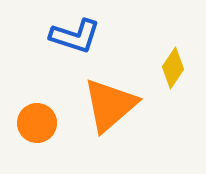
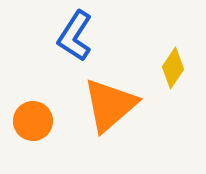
blue L-shape: rotated 105 degrees clockwise
orange circle: moved 4 px left, 2 px up
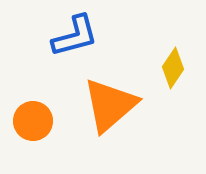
blue L-shape: rotated 138 degrees counterclockwise
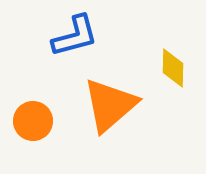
yellow diamond: rotated 33 degrees counterclockwise
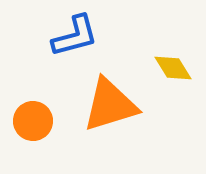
yellow diamond: rotated 33 degrees counterclockwise
orange triangle: rotated 24 degrees clockwise
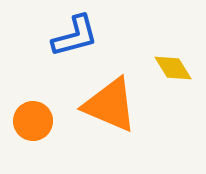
orange triangle: rotated 40 degrees clockwise
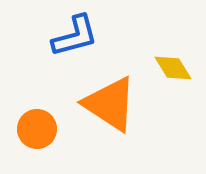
orange triangle: moved 1 px up; rotated 10 degrees clockwise
orange circle: moved 4 px right, 8 px down
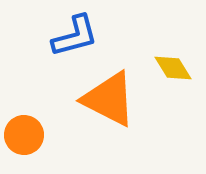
orange triangle: moved 1 px left, 5 px up; rotated 6 degrees counterclockwise
orange circle: moved 13 px left, 6 px down
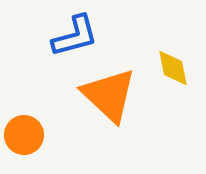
yellow diamond: rotated 21 degrees clockwise
orange triangle: moved 4 px up; rotated 16 degrees clockwise
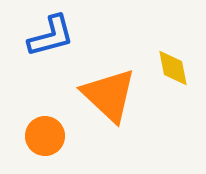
blue L-shape: moved 24 px left
orange circle: moved 21 px right, 1 px down
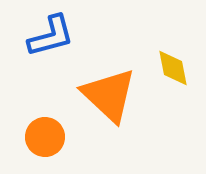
orange circle: moved 1 px down
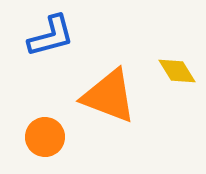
yellow diamond: moved 4 px right, 3 px down; rotated 21 degrees counterclockwise
orange triangle: moved 1 px down; rotated 22 degrees counterclockwise
